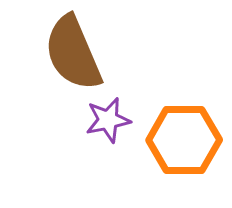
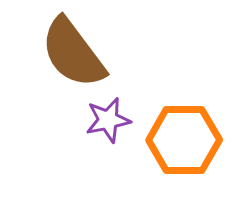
brown semicircle: rotated 14 degrees counterclockwise
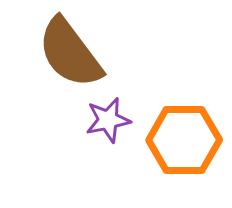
brown semicircle: moved 3 px left
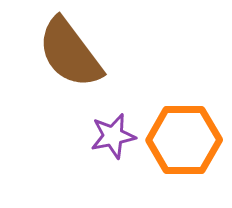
purple star: moved 5 px right, 16 px down
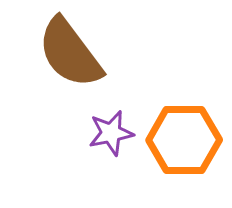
purple star: moved 2 px left, 3 px up
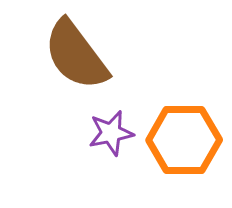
brown semicircle: moved 6 px right, 2 px down
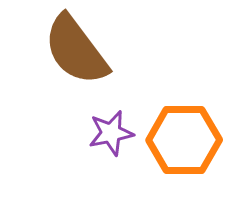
brown semicircle: moved 5 px up
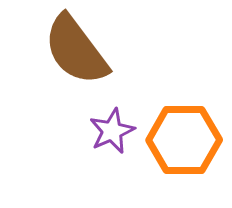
purple star: moved 1 px right, 2 px up; rotated 12 degrees counterclockwise
